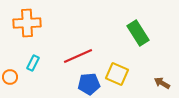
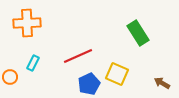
blue pentagon: rotated 20 degrees counterclockwise
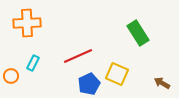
orange circle: moved 1 px right, 1 px up
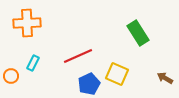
brown arrow: moved 3 px right, 5 px up
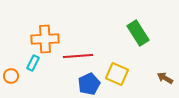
orange cross: moved 18 px right, 16 px down
red line: rotated 20 degrees clockwise
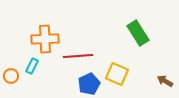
cyan rectangle: moved 1 px left, 3 px down
brown arrow: moved 3 px down
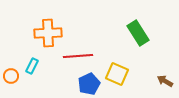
orange cross: moved 3 px right, 6 px up
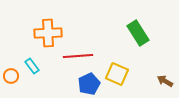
cyan rectangle: rotated 63 degrees counterclockwise
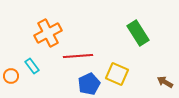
orange cross: rotated 24 degrees counterclockwise
brown arrow: moved 1 px down
